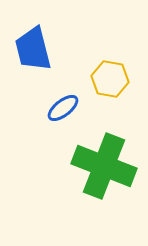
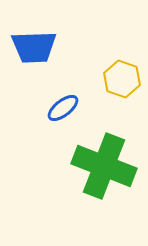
blue trapezoid: moved 1 px right, 2 px up; rotated 78 degrees counterclockwise
yellow hexagon: moved 12 px right; rotated 9 degrees clockwise
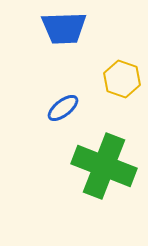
blue trapezoid: moved 30 px right, 19 px up
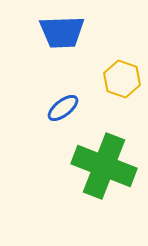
blue trapezoid: moved 2 px left, 4 px down
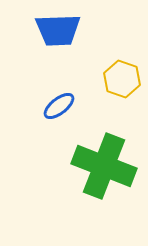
blue trapezoid: moved 4 px left, 2 px up
blue ellipse: moved 4 px left, 2 px up
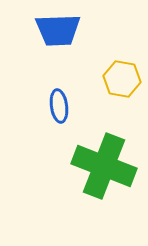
yellow hexagon: rotated 9 degrees counterclockwise
blue ellipse: rotated 60 degrees counterclockwise
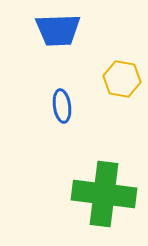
blue ellipse: moved 3 px right
green cross: moved 28 px down; rotated 14 degrees counterclockwise
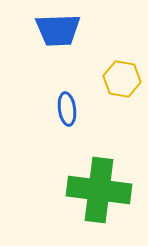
blue ellipse: moved 5 px right, 3 px down
green cross: moved 5 px left, 4 px up
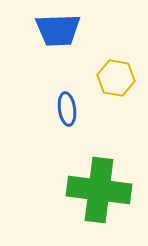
yellow hexagon: moved 6 px left, 1 px up
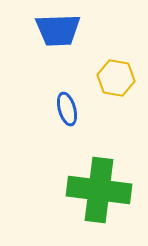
blue ellipse: rotated 8 degrees counterclockwise
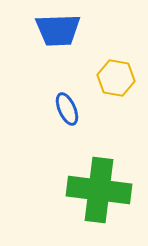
blue ellipse: rotated 8 degrees counterclockwise
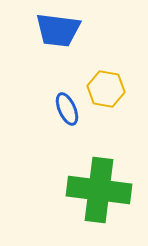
blue trapezoid: rotated 9 degrees clockwise
yellow hexagon: moved 10 px left, 11 px down
